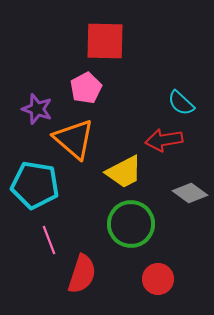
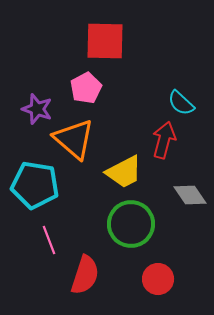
red arrow: rotated 114 degrees clockwise
gray diamond: moved 2 px down; rotated 20 degrees clockwise
red semicircle: moved 3 px right, 1 px down
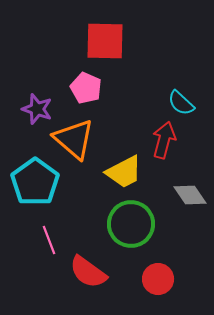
pink pentagon: rotated 20 degrees counterclockwise
cyan pentagon: moved 3 px up; rotated 27 degrees clockwise
red semicircle: moved 3 px right, 3 px up; rotated 108 degrees clockwise
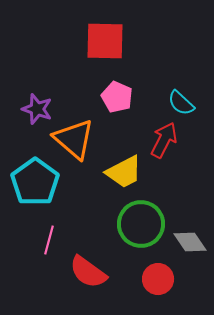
pink pentagon: moved 31 px right, 9 px down
red arrow: rotated 12 degrees clockwise
gray diamond: moved 47 px down
green circle: moved 10 px right
pink line: rotated 36 degrees clockwise
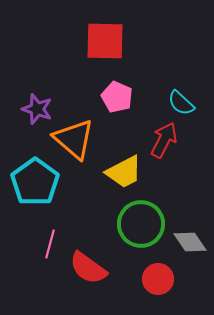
pink line: moved 1 px right, 4 px down
red semicircle: moved 4 px up
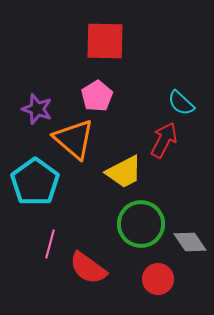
pink pentagon: moved 20 px left, 1 px up; rotated 16 degrees clockwise
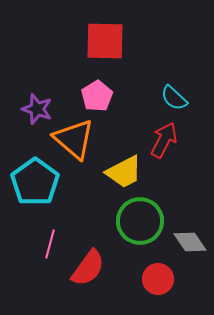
cyan semicircle: moved 7 px left, 5 px up
green circle: moved 1 px left, 3 px up
red semicircle: rotated 90 degrees counterclockwise
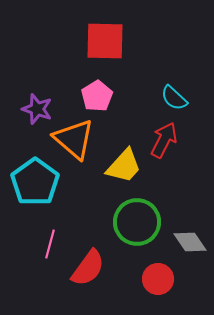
yellow trapezoid: moved 6 px up; rotated 21 degrees counterclockwise
green circle: moved 3 px left, 1 px down
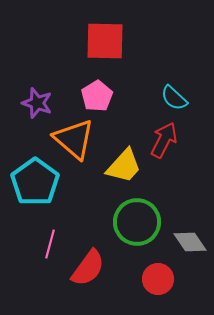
purple star: moved 6 px up
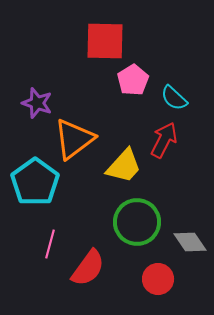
pink pentagon: moved 36 px right, 16 px up
orange triangle: rotated 42 degrees clockwise
